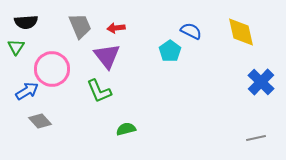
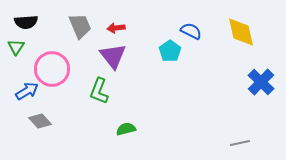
purple triangle: moved 6 px right
green L-shape: rotated 44 degrees clockwise
gray line: moved 16 px left, 5 px down
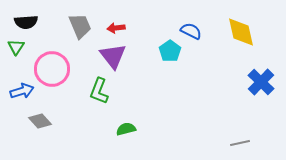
blue arrow: moved 5 px left; rotated 15 degrees clockwise
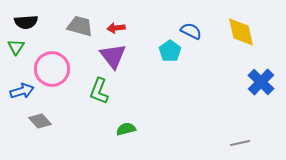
gray trapezoid: rotated 52 degrees counterclockwise
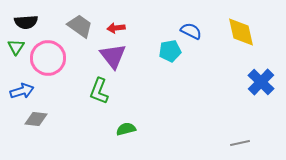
gray trapezoid: rotated 20 degrees clockwise
cyan pentagon: rotated 25 degrees clockwise
pink circle: moved 4 px left, 11 px up
gray diamond: moved 4 px left, 2 px up; rotated 40 degrees counterclockwise
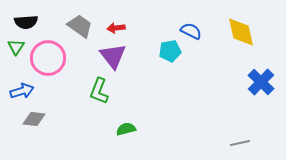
gray diamond: moved 2 px left
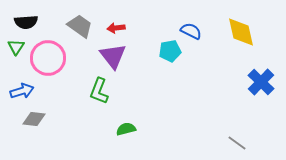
gray line: moved 3 px left; rotated 48 degrees clockwise
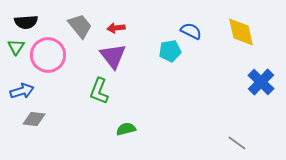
gray trapezoid: rotated 16 degrees clockwise
pink circle: moved 3 px up
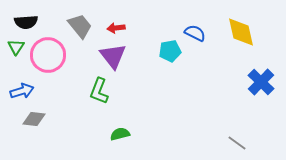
blue semicircle: moved 4 px right, 2 px down
green semicircle: moved 6 px left, 5 px down
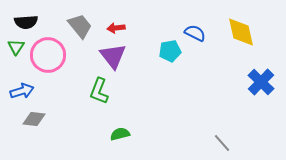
gray line: moved 15 px left; rotated 12 degrees clockwise
